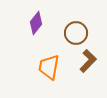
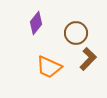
brown L-shape: moved 2 px up
orange trapezoid: rotated 76 degrees counterclockwise
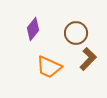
purple diamond: moved 3 px left, 6 px down
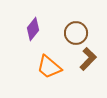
orange trapezoid: rotated 16 degrees clockwise
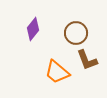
brown L-shape: moved 1 px left, 1 px down; rotated 115 degrees clockwise
orange trapezoid: moved 8 px right, 5 px down
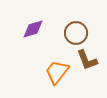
purple diamond: rotated 35 degrees clockwise
orange trapezoid: rotated 88 degrees clockwise
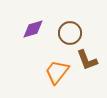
brown circle: moved 6 px left
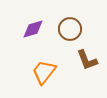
brown circle: moved 4 px up
orange trapezoid: moved 13 px left
